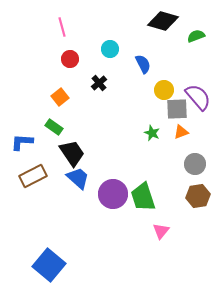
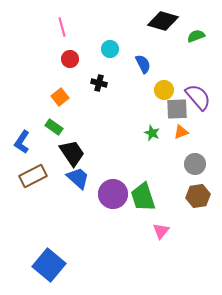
black cross: rotated 35 degrees counterclockwise
blue L-shape: rotated 60 degrees counterclockwise
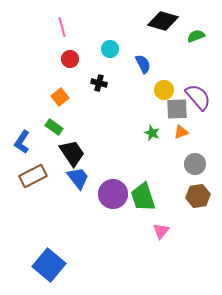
blue trapezoid: rotated 10 degrees clockwise
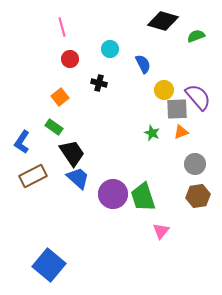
blue trapezoid: rotated 10 degrees counterclockwise
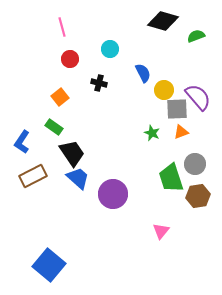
blue semicircle: moved 9 px down
green trapezoid: moved 28 px right, 19 px up
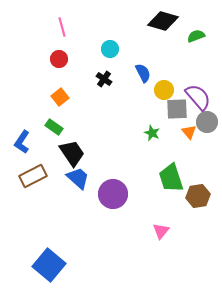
red circle: moved 11 px left
black cross: moved 5 px right, 4 px up; rotated 21 degrees clockwise
orange triangle: moved 8 px right; rotated 49 degrees counterclockwise
gray circle: moved 12 px right, 42 px up
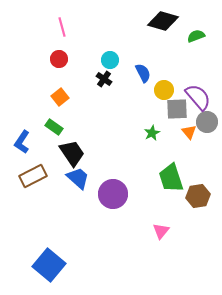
cyan circle: moved 11 px down
green star: rotated 21 degrees clockwise
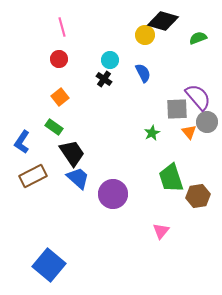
green semicircle: moved 2 px right, 2 px down
yellow circle: moved 19 px left, 55 px up
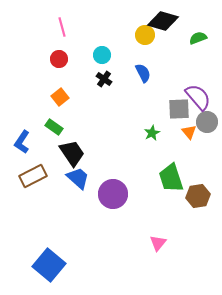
cyan circle: moved 8 px left, 5 px up
gray square: moved 2 px right
pink triangle: moved 3 px left, 12 px down
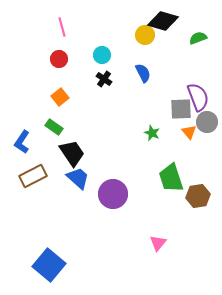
purple semicircle: rotated 20 degrees clockwise
gray square: moved 2 px right
green star: rotated 21 degrees counterclockwise
